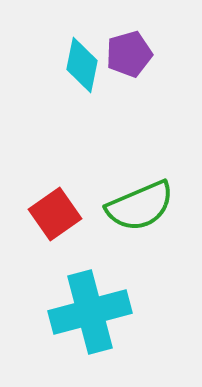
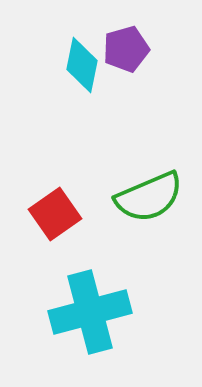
purple pentagon: moved 3 px left, 5 px up
green semicircle: moved 9 px right, 9 px up
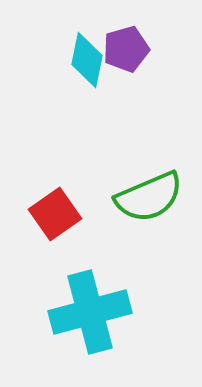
cyan diamond: moved 5 px right, 5 px up
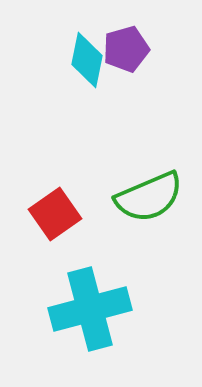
cyan cross: moved 3 px up
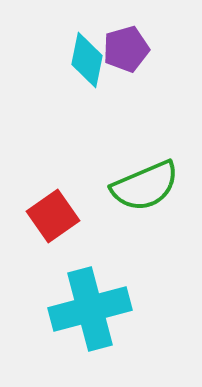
green semicircle: moved 4 px left, 11 px up
red square: moved 2 px left, 2 px down
